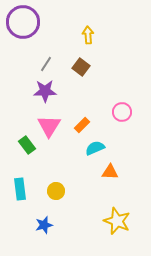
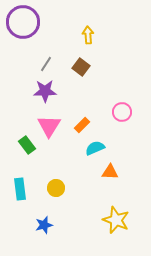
yellow circle: moved 3 px up
yellow star: moved 1 px left, 1 px up
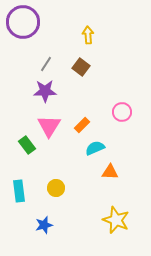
cyan rectangle: moved 1 px left, 2 px down
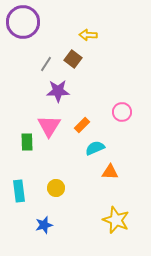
yellow arrow: rotated 84 degrees counterclockwise
brown square: moved 8 px left, 8 px up
purple star: moved 13 px right
green rectangle: moved 3 px up; rotated 36 degrees clockwise
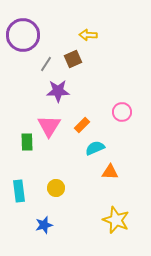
purple circle: moved 13 px down
brown square: rotated 30 degrees clockwise
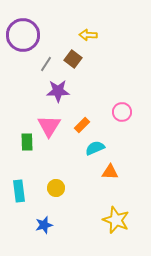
brown square: rotated 30 degrees counterclockwise
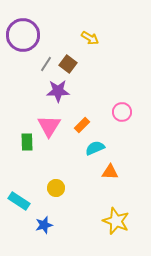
yellow arrow: moved 2 px right, 3 px down; rotated 150 degrees counterclockwise
brown square: moved 5 px left, 5 px down
cyan rectangle: moved 10 px down; rotated 50 degrees counterclockwise
yellow star: moved 1 px down
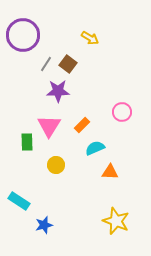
yellow circle: moved 23 px up
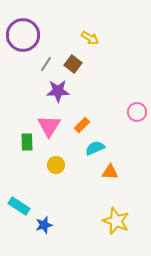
brown square: moved 5 px right
pink circle: moved 15 px right
cyan rectangle: moved 5 px down
